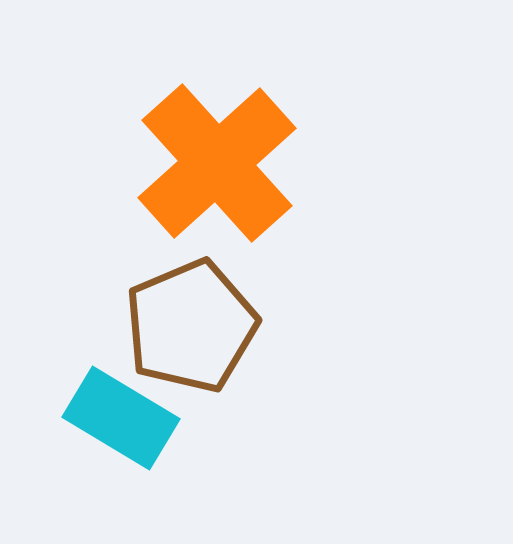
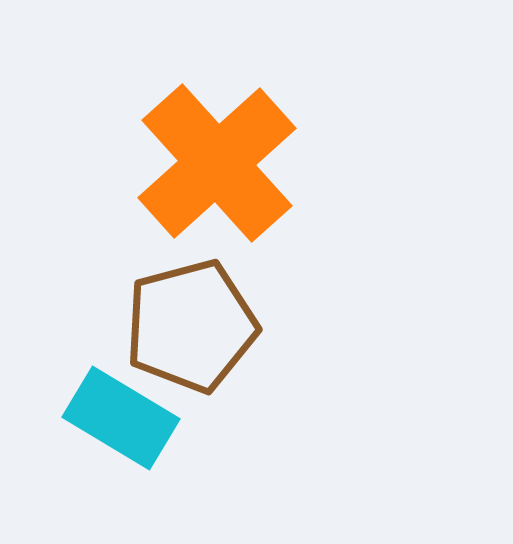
brown pentagon: rotated 8 degrees clockwise
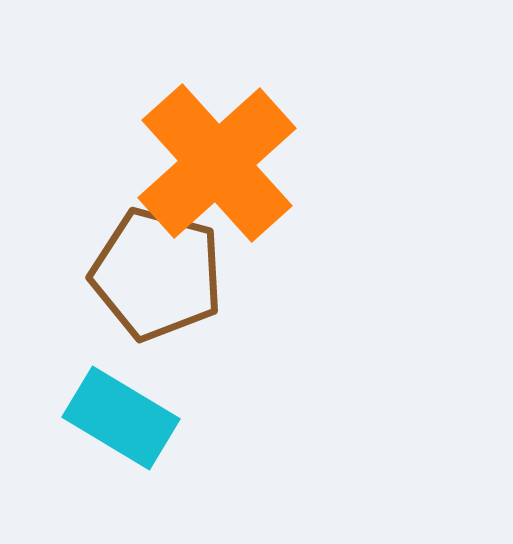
brown pentagon: moved 34 px left, 52 px up; rotated 30 degrees clockwise
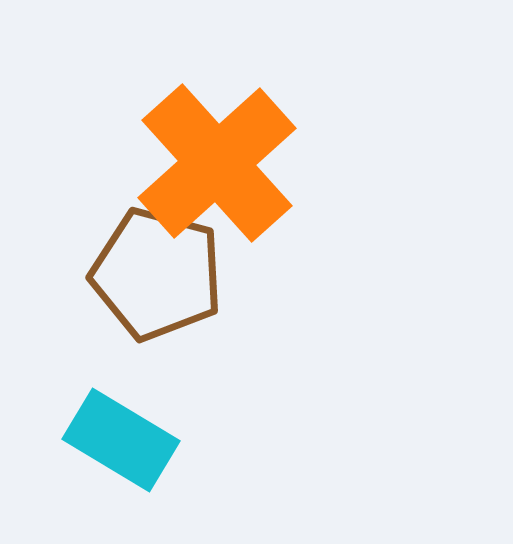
cyan rectangle: moved 22 px down
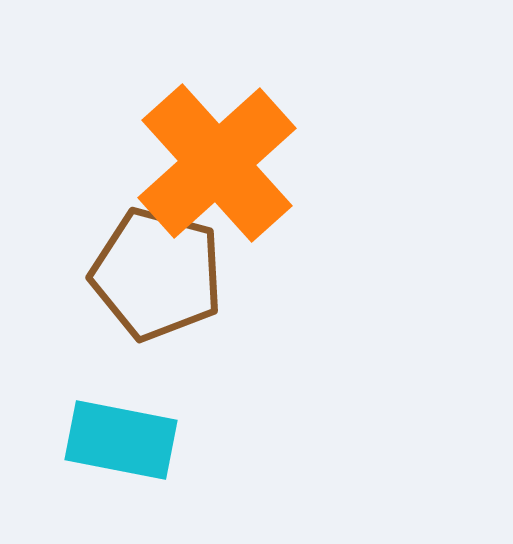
cyan rectangle: rotated 20 degrees counterclockwise
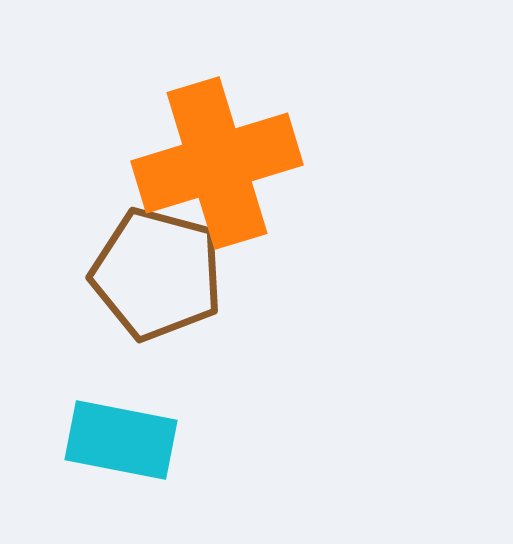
orange cross: rotated 25 degrees clockwise
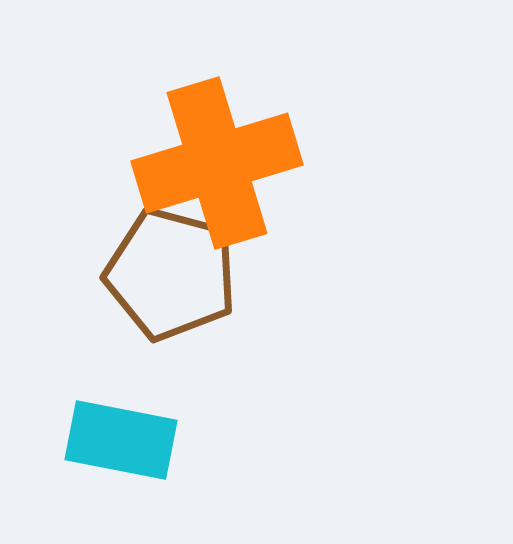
brown pentagon: moved 14 px right
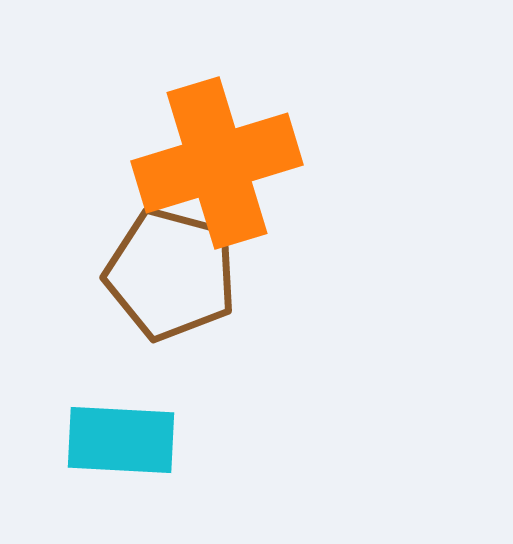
cyan rectangle: rotated 8 degrees counterclockwise
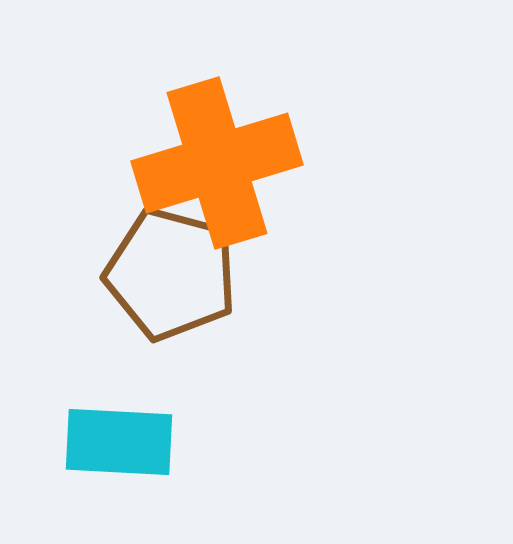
cyan rectangle: moved 2 px left, 2 px down
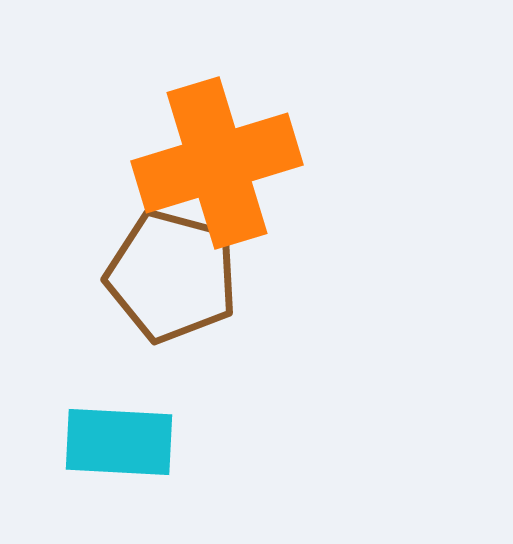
brown pentagon: moved 1 px right, 2 px down
